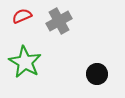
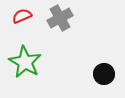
gray cross: moved 1 px right, 3 px up
black circle: moved 7 px right
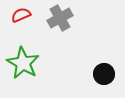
red semicircle: moved 1 px left, 1 px up
green star: moved 2 px left, 1 px down
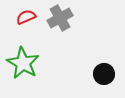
red semicircle: moved 5 px right, 2 px down
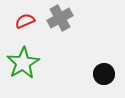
red semicircle: moved 1 px left, 4 px down
green star: rotated 12 degrees clockwise
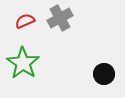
green star: rotated 8 degrees counterclockwise
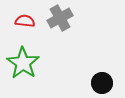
red semicircle: rotated 30 degrees clockwise
black circle: moved 2 px left, 9 px down
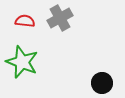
green star: moved 1 px left, 1 px up; rotated 12 degrees counterclockwise
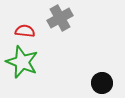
red semicircle: moved 10 px down
